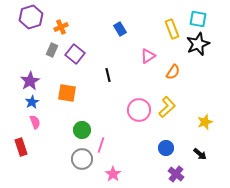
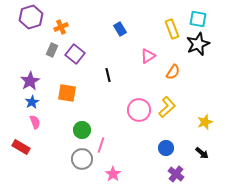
red rectangle: rotated 42 degrees counterclockwise
black arrow: moved 2 px right, 1 px up
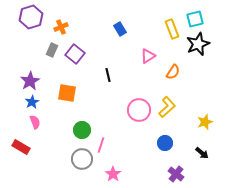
cyan square: moved 3 px left; rotated 24 degrees counterclockwise
blue circle: moved 1 px left, 5 px up
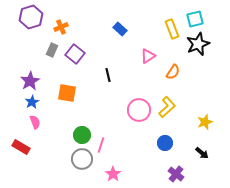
blue rectangle: rotated 16 degrees counterclockwise
green circle: moved 5 px down
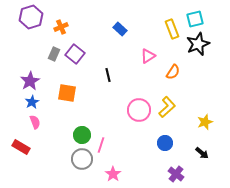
gray rectangle: moved 2 px right, 4 px down
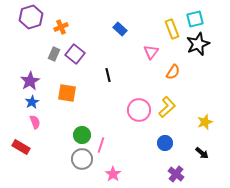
pink triangle: moved 3 px right, 4 px up; rotated 21 degrees counterclockwise
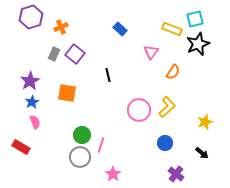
yellow rectangle: rotated 48 degrees counterclockwise
gray circle: moved 2 px left, 2 px up
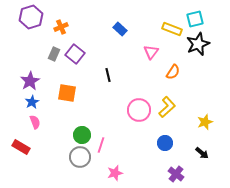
pink star: moved 2 px right, 1 px up; rotated 21 degrees clockwise
